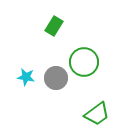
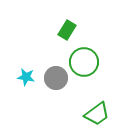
green rectangle: moved 13 px right, 4 px down
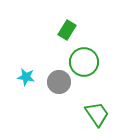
gray circle: moved 3 px right, 4 px down
green trapezoid: rotated 88 degrees counterclockwise
